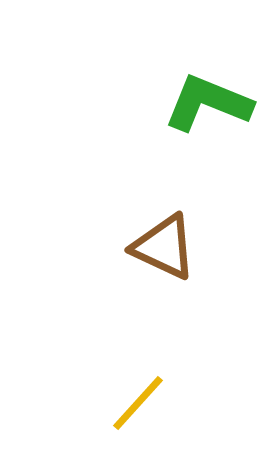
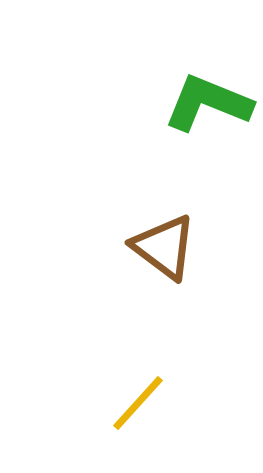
brown triangle: rotated 12 degrees clockwise
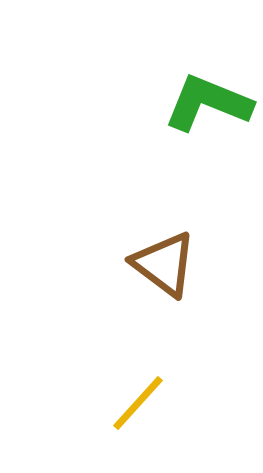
brown triangle: moved 17 px down
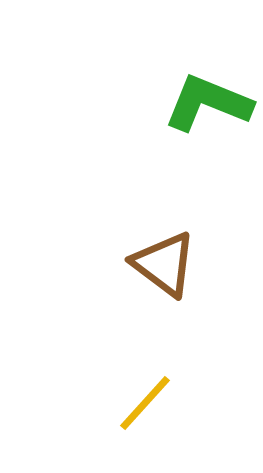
yellow line: moved 7 px right
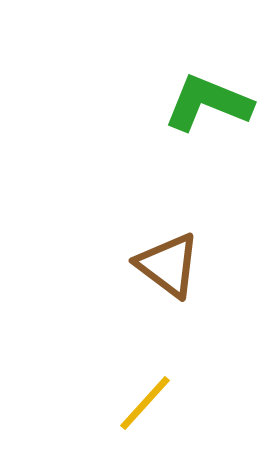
brown triangle: moved 4 px right, 1 px down
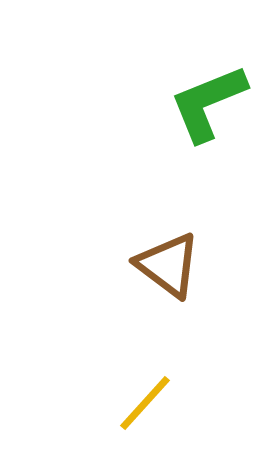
green L-shape: rotated 44 degrees counterclockwise
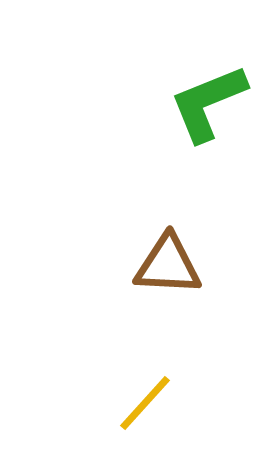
brown triangle: rotated 34 degrees counterclockwise
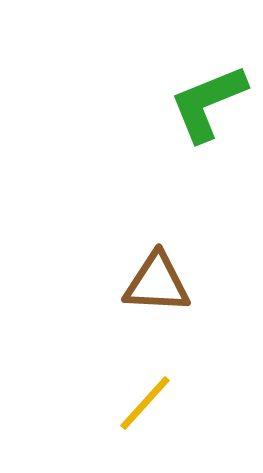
brown triangle: moved 11 px left, 18 px down
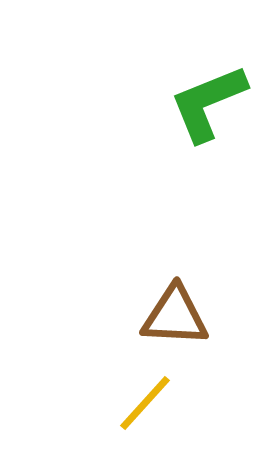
brown triangle: moved 18 px right, 33 px down
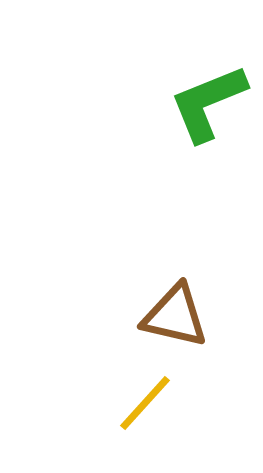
brown triangle: rotated 10 degrees clockwise
